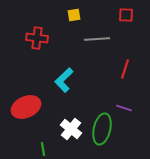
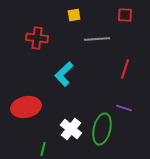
red square: moved 1 px left
cyan L-shape: moved 6 px up
red ellipse: rotated 12 degrees clockwise
green line: rotated 24 degrees clockwise
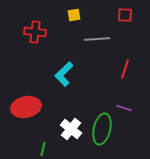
red cross: moved 2 px left, 6 px up
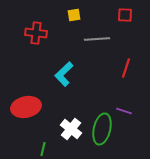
red cross: moved 1 px right, 1 px down
red line: moved 1 px right, 1 px up
purple line: moved 3 px down
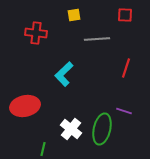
red ellipse: moved 1 px left, 1 px up
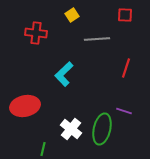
yellow square: moved 2 px left; rotated 24 degrees counterclockwise
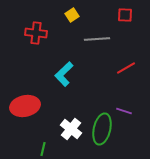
red line: rotated 42 degrees clockwise
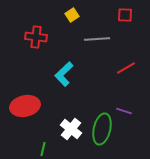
red cross: moved 4 px down
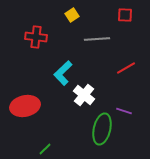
cyan L-shape: moved 1 px left, 1 px up
white cross: moved 13 px right, 34 px up
green line: moved 2 px right; rotated 32 degrees clockwise
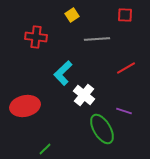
green ellipse: rotated 44 degrees counterclockwise
